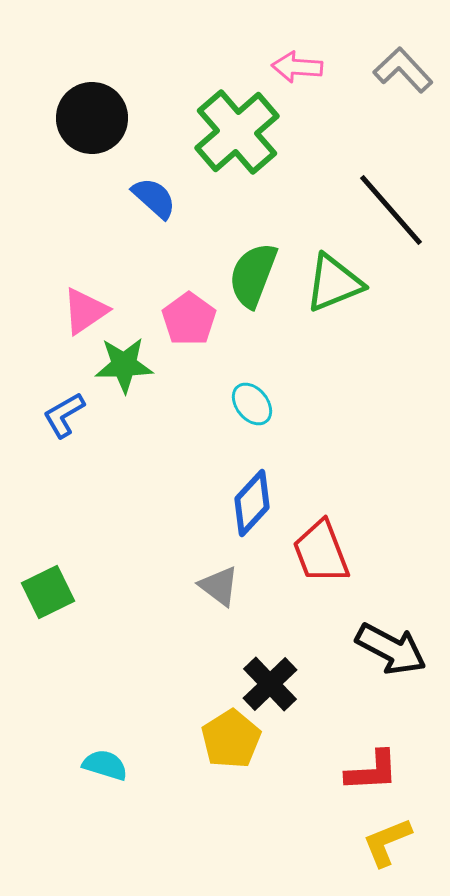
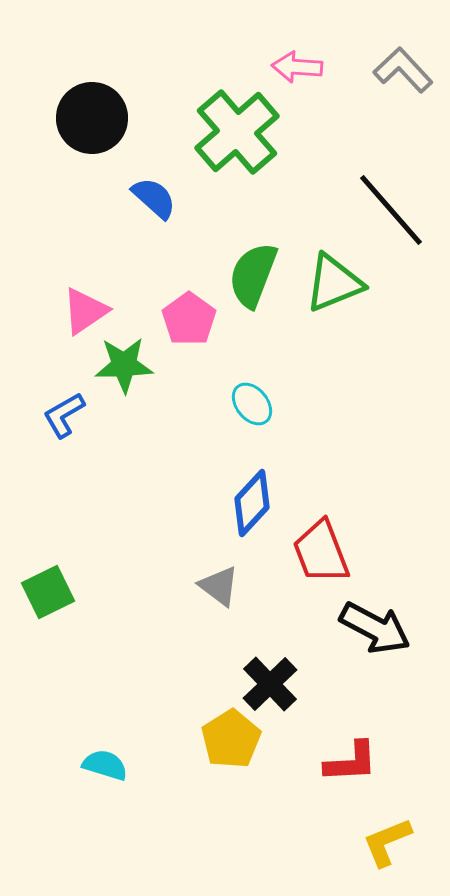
black arrow: moved 16 px left, 21 px up
red L-shape: moved 21 px left, 9 px up
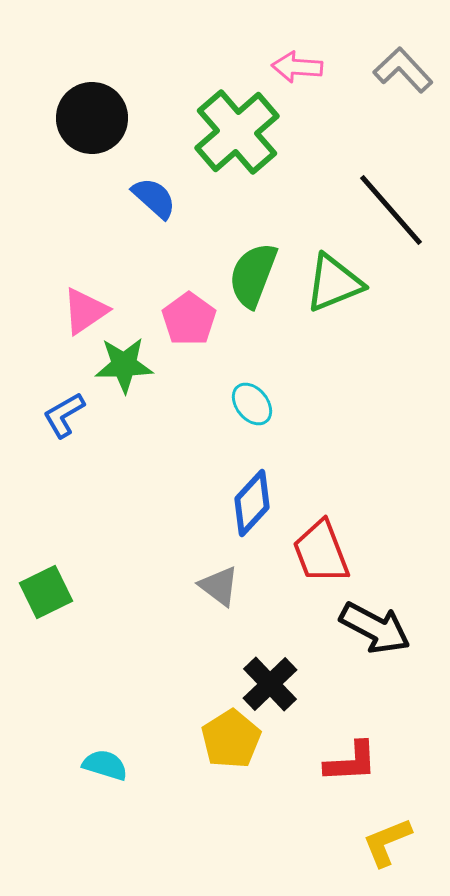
green square: moved 2 px left
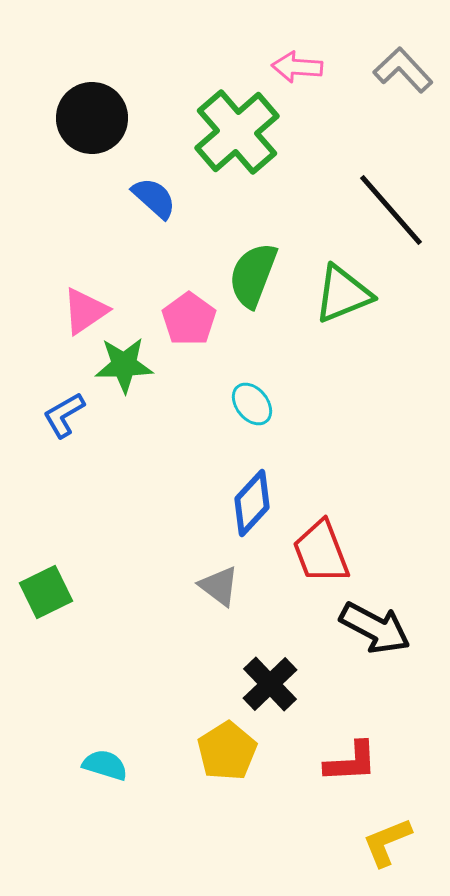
green triangle: moved 9 px right, 11 px down
yellow pentagon: moved 4 px left, 12 px down
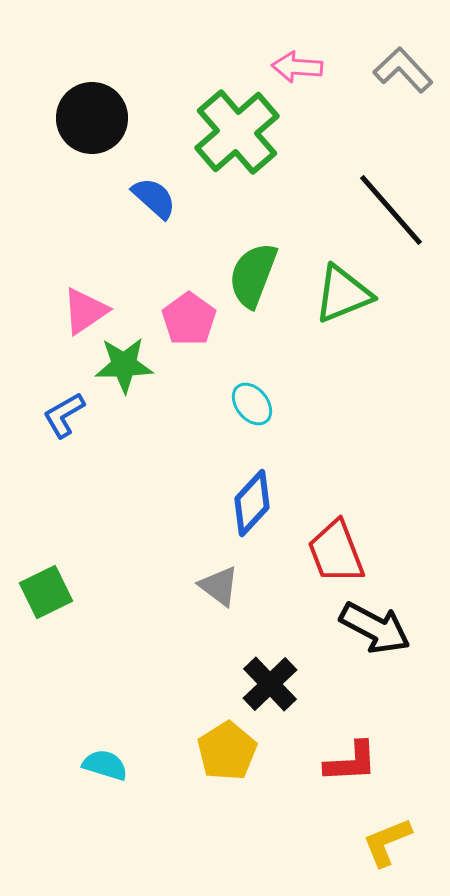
red trapezoid: moved 15 px right
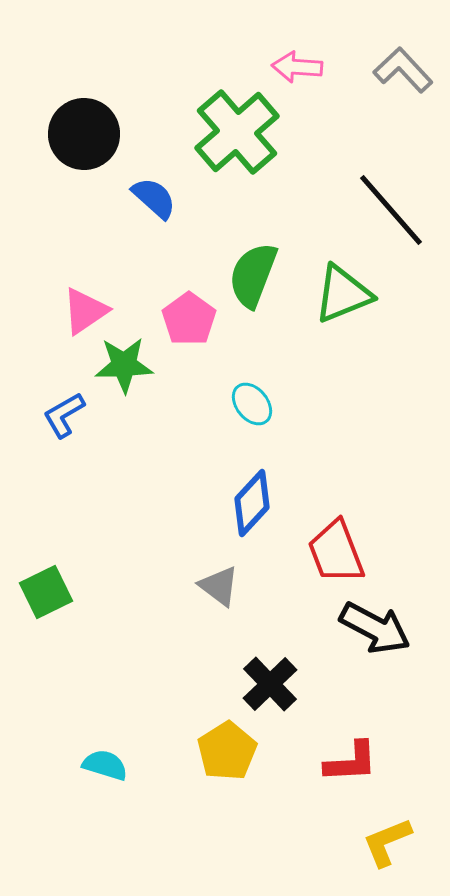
black circle: moved 8 px left, 16 px down
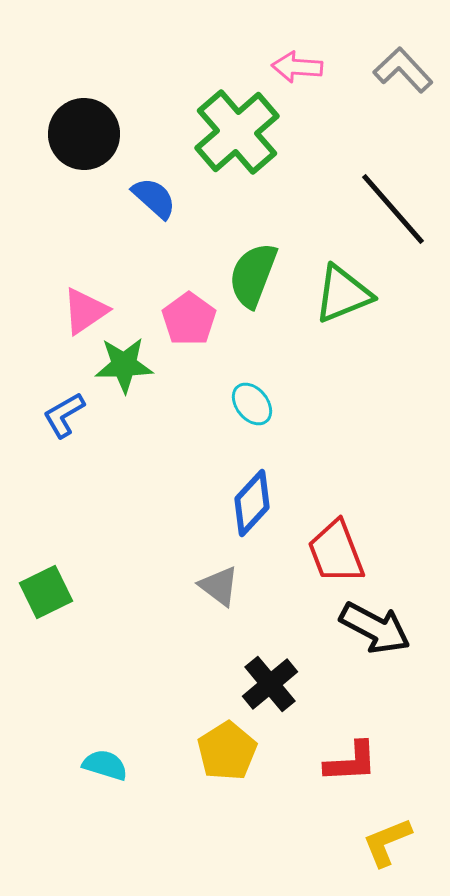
black line: moved 2 px right, 1 px up
black cross: rotated 4 degrees clockwise
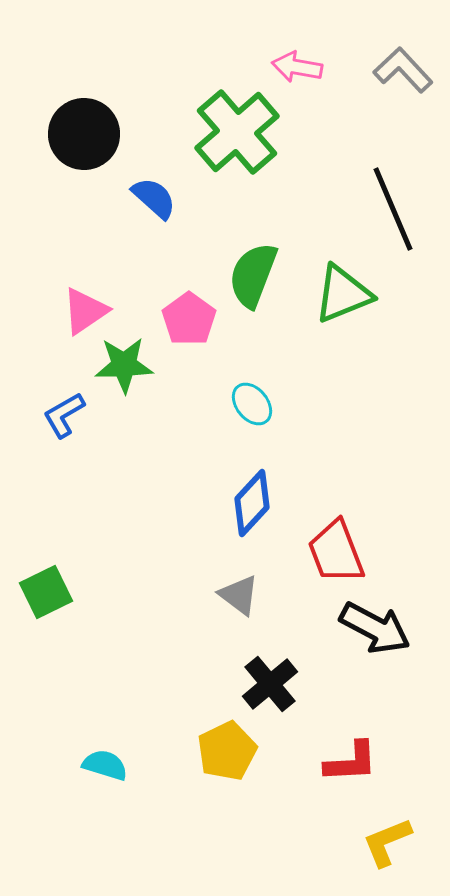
pink arrow: rotated 6 degrees clockwise
black line: rotated 18 degrees clockwise
gray triangle: moved 20 px right, 9 px down
yellow pentagon: rotated 6 degrees clockwise
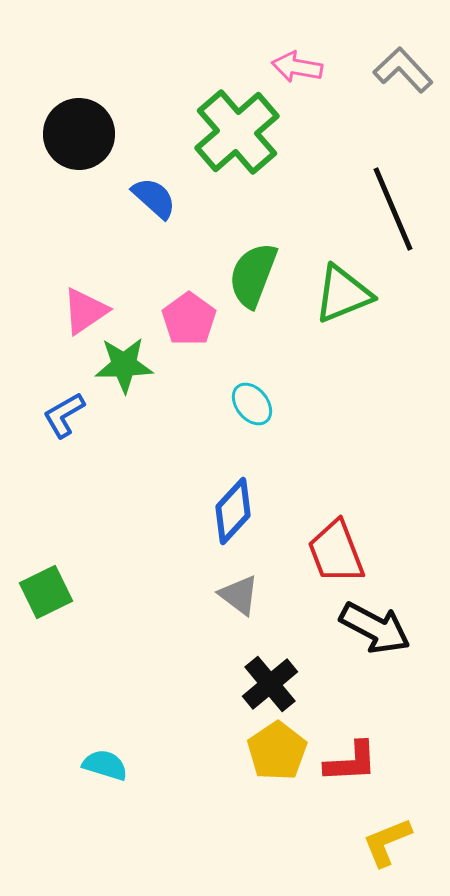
black circle: moved 5 px left
blue diamond: moved 19 px left, 8 px down
yellow pentagon: moved 50 px right; rotated 8 degrees counterclockwise
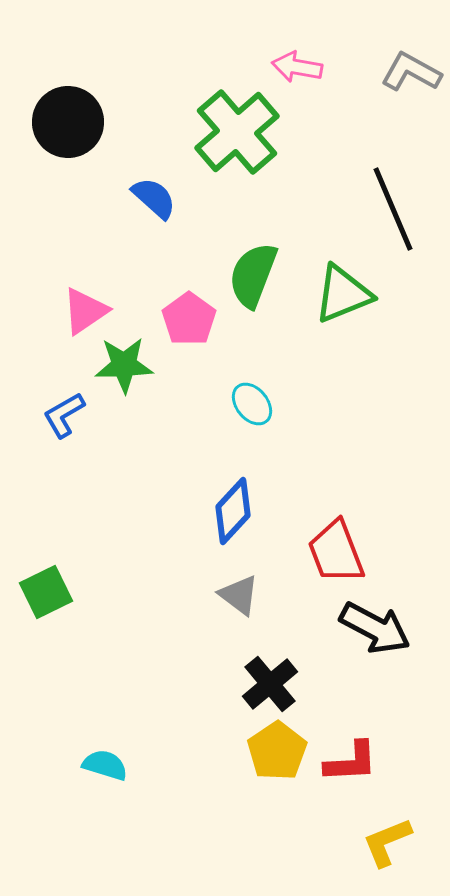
gray L-shape: moved 8 px right, 2 px down; rotated 18 degrees counterclockwise
black circle: moved 11 px left, 12 px up
